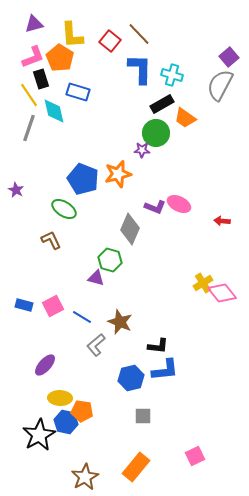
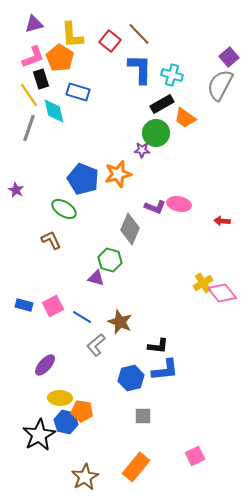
pink ellipse at (179, 204): rotated 15 degrees counterclockwise
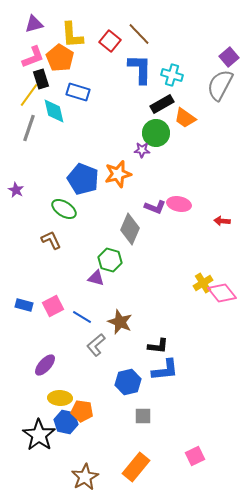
yellow line at (29, 95): rotated 70 degrees clockwise
blue hexagon at (131, 378): moved 3 px left, 4 px down
black star at (39, 435): rotated 8 degrees counterclockwise
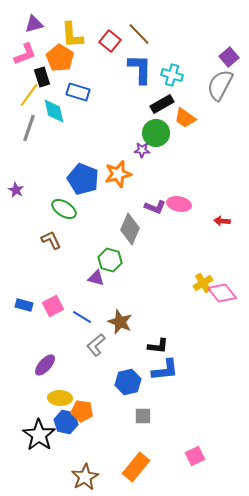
pink L-shape at (33, 57): moved 8 px left, 3 px up
black rectangle at (41, 79): moved 1 px right, 2 px up
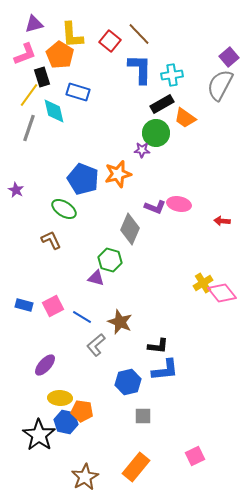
orange pentagon at (60, 58): moved 3 px up
cyan cross at (172, 75): rotated 25 degrees counterclockwise
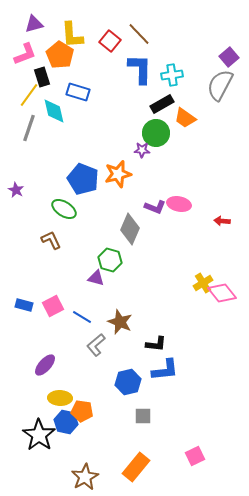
black L-shape at (158, 346): moved 2 px left, 2 px up
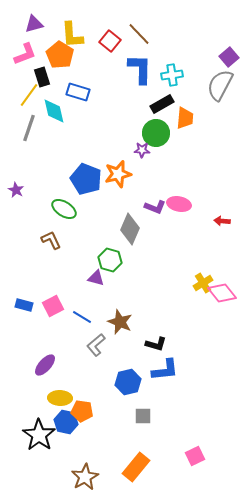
orange trapezoid at (185, 118): rotated 120 degrees counterclockwise
blue pentagon at (83, 179): moved 3 px right
black L-shape at (156, 344): rotated 10 degrees clockwise
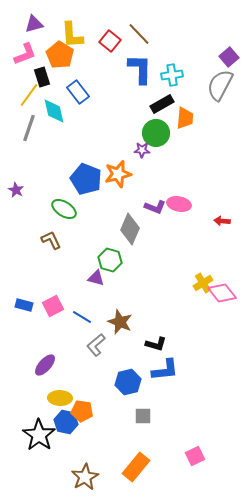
blue rectangle at (78, 92): rotated 35 degrees clockwise
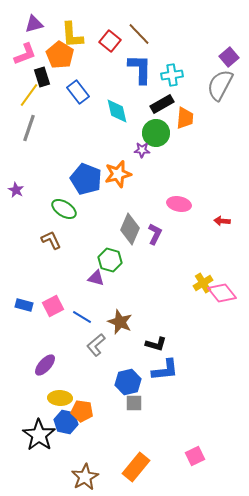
cyan diamond at (54, 111): moved 63 px right
purple L-shape at (155, 207): moved 27 px down; rotated 85 degrees counterclockwise
gray square at (143, 416): moved 9 px left, 13 px up
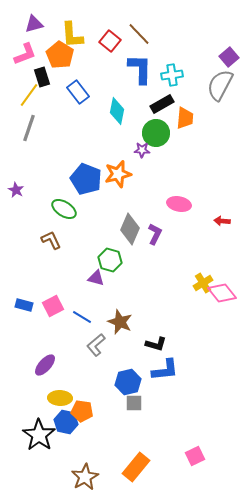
cyan diamond at (117, 111): rotated 24 degrees clockwise
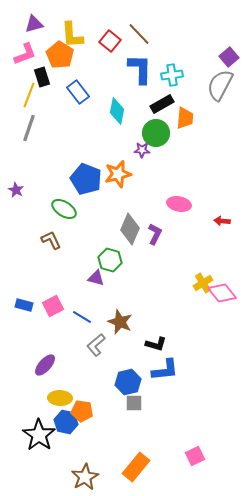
yellow line at (29, 95): rotated 15 degrees counterclockwise
